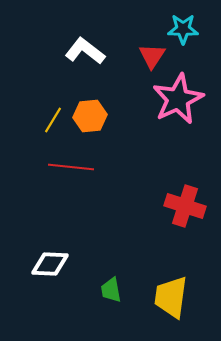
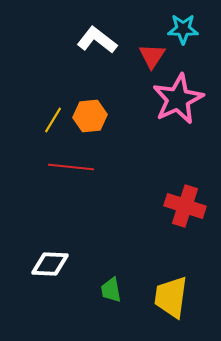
white L-shape: moved 12 px right, 11 px up
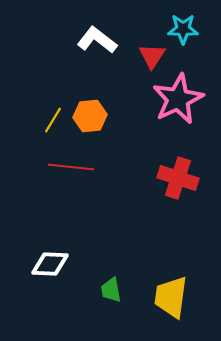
red cross: moved 7 px left, 28 px up
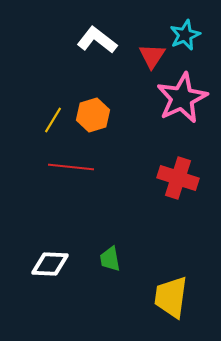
cyan star: moved 2 px right, 6 px down; rotated 24 degrees counterclockwise
pink star: moved 4 px right, 1 px up
orange hexagon: moved 3 px right, 1 px up; rotated 12 degrees counterclockwise
green trapezoid: moved 1 px left, 31 px up
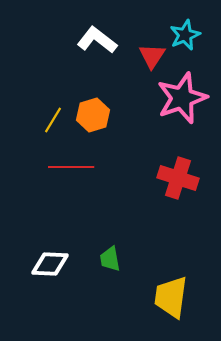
pink star: rotated 6 degrees clockwise
red line: rotated 6 degrees counterclockwise
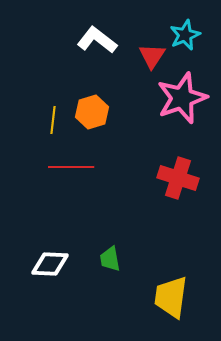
orange hexagon: moved 1 px left, 3 px up
yellow line: rotated 24 degrees counterclockwise
